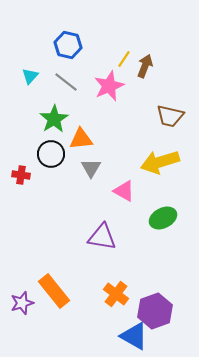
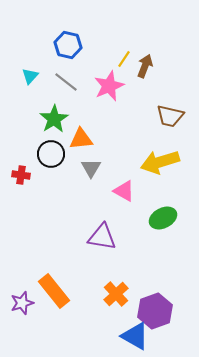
orange cross: rotated 10 degrees clockwise
blue triangle: moved 1 px right
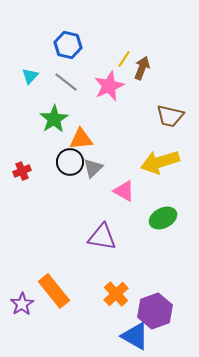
brown arrow: moved 3 px left, 2 px down
black circle: moved 19 px right, 8 px down
gray triangle: moved 2 px right; rotated 15 degrees clockwise
red cross: moved 1 px right, 4 px up; rotated 30 degrees counterclockwise
purple star: moved 1 px down; rotated 15 degrees counterclockwise
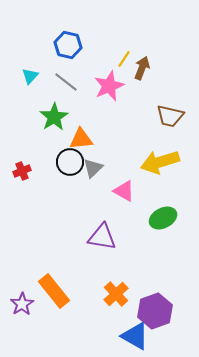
green star: moved 2 px up
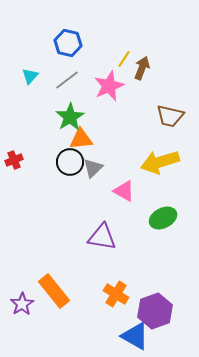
blue hexagon: moved 2 px up
gray line: moved 1 px right, 2 px up; rotated 75 degrees counterclockwise
green star: moved 16 px right
red cross: moved 8 px left, 11 px up
orange cross: rotated 15 degrees counterclockwise
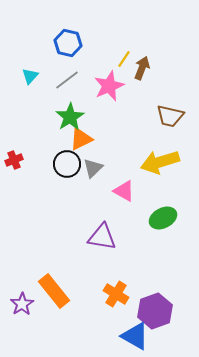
orange triangle: rotated 20 degrees counterclockwise
black circle: moved 3 px left, 2 px down
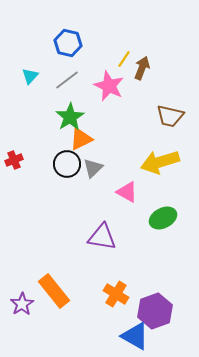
pink star: rotated 24 degrees counterclockwise
pink triangle: moved 3 px right, 1 px down
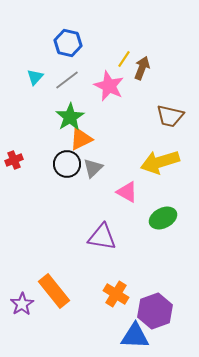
cyan triangle: moved 5 px right, 1 px down
blue triangle: rotated 28 degrees counterclockwise
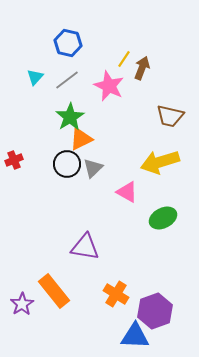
purple triangle: moved 17 px left, 10 px down
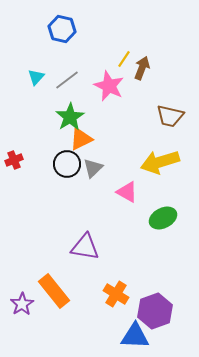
blue hexagon: moved 6 px left, 14 px up
cyan triangle: moved 1 px right
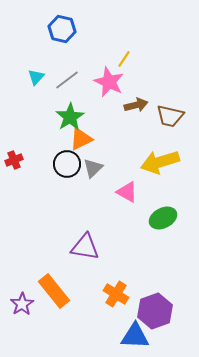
brown arrow: moved 6 px left, 37 px down; rotated 55 degrees clockwise
pink star: moved 4 px up
